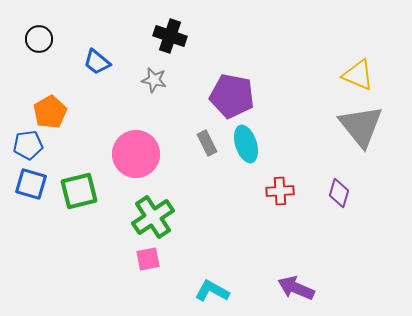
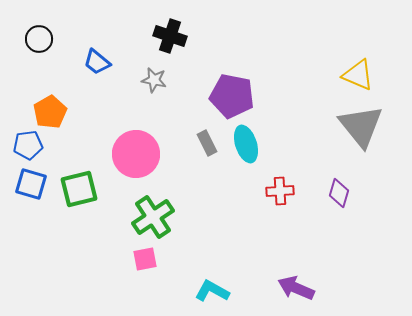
green square: moved 2 px up
pink square: moved 3 px left
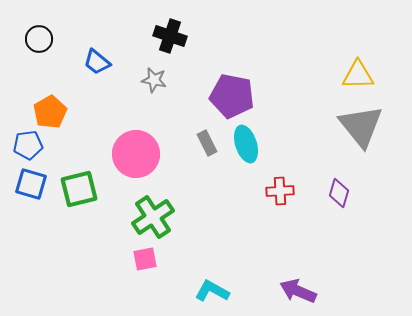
yellow triangle: rotated 24 degrees counterclockwise
purple arrow: moved 2 px right, 3 px down
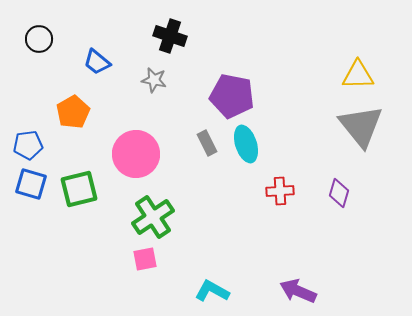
orange pentagon: moved 23 px right
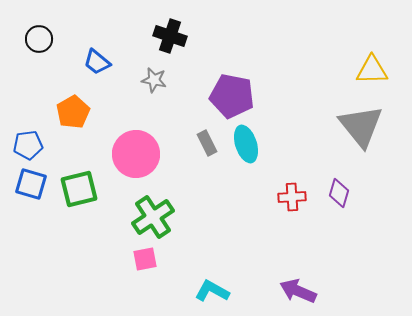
yellow triangle: moved 14 px right, 5 px up
red cross: moved 12 px right, 6 px down
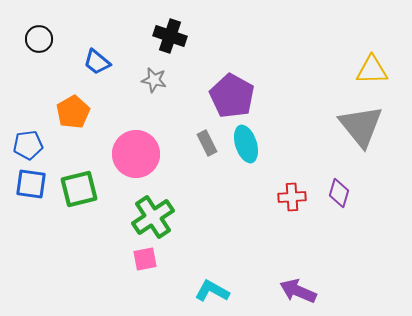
purple pentagon: rotated 18 degrees clockwise
blue square: rotated 8 degrees counterclockwise
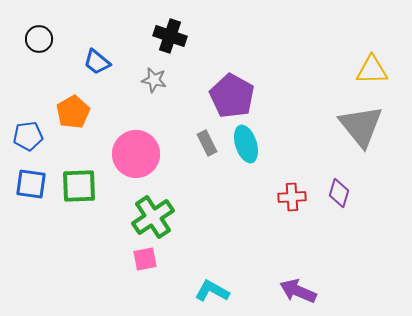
blue pentagon: moved 9 px up
green square: moved 3 px up; rotated 12 degrees clockwise
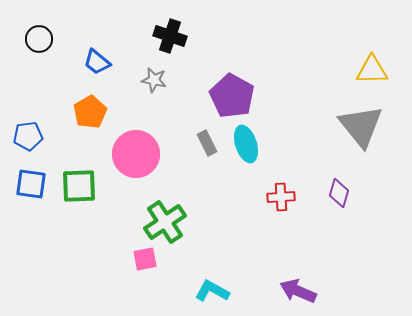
orange pentagon: moved 17 px right
red cross: moved 11 px left
green cross: moved 12 px right, 5 px down
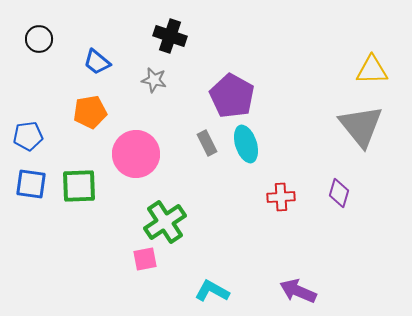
orange pentagon: rotated 20 degrees clockwise
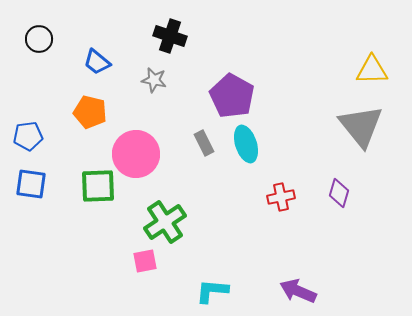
orange pentagon: rotated 24 degrees clockwise
gray rectangle: moved 3 px left
green square: moved 19 px right
red cross: rotated 8 degrees counterclockwise
pink square: moved 2 px down
cyan L-shape: rotated 24 degrees counterclockwise
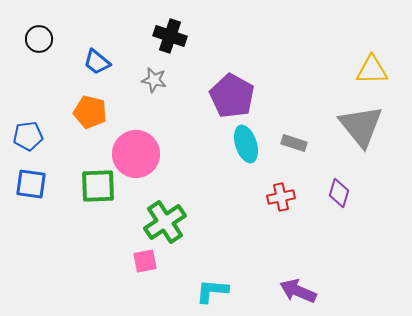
gray rectangle: moved 90 px right; rotated 45 degrees counterclockwise
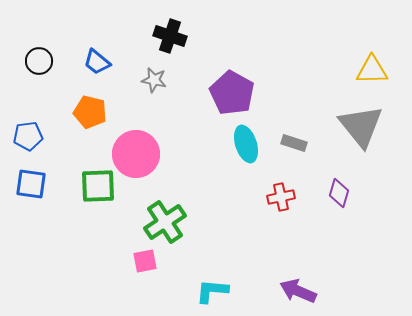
black circle: moved 22 px down
purple pentagon: moved 3 px up
